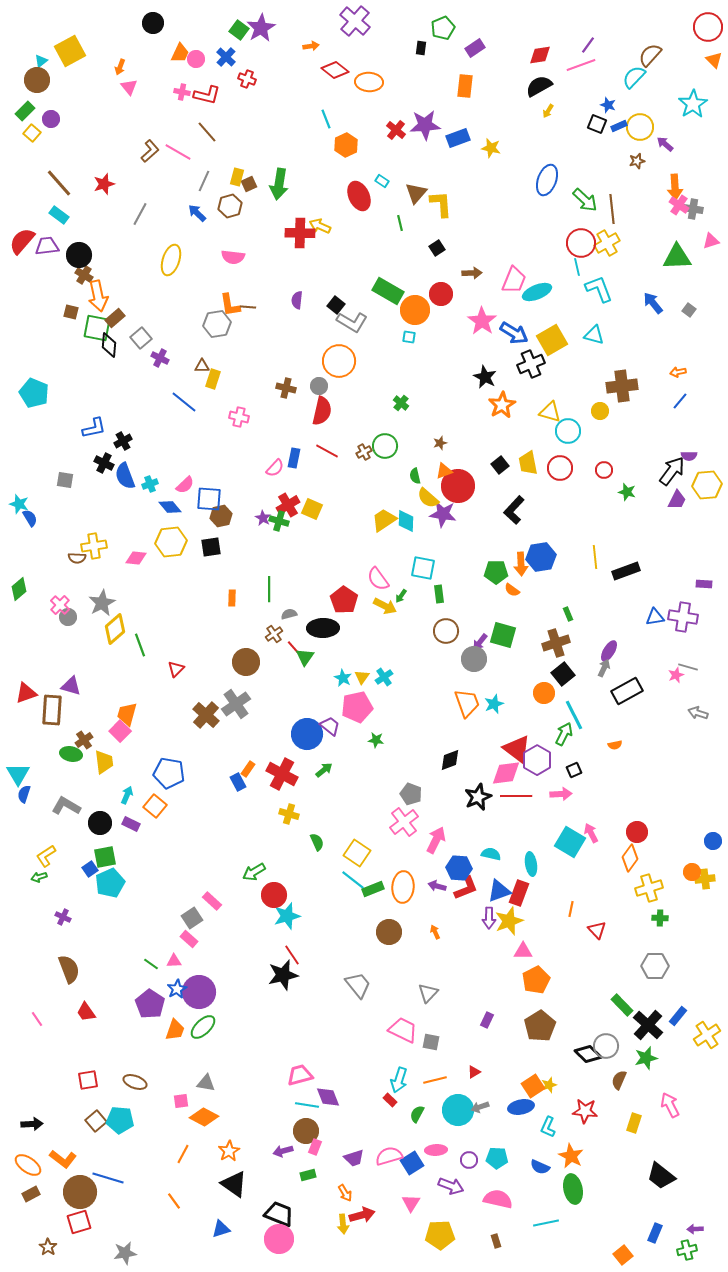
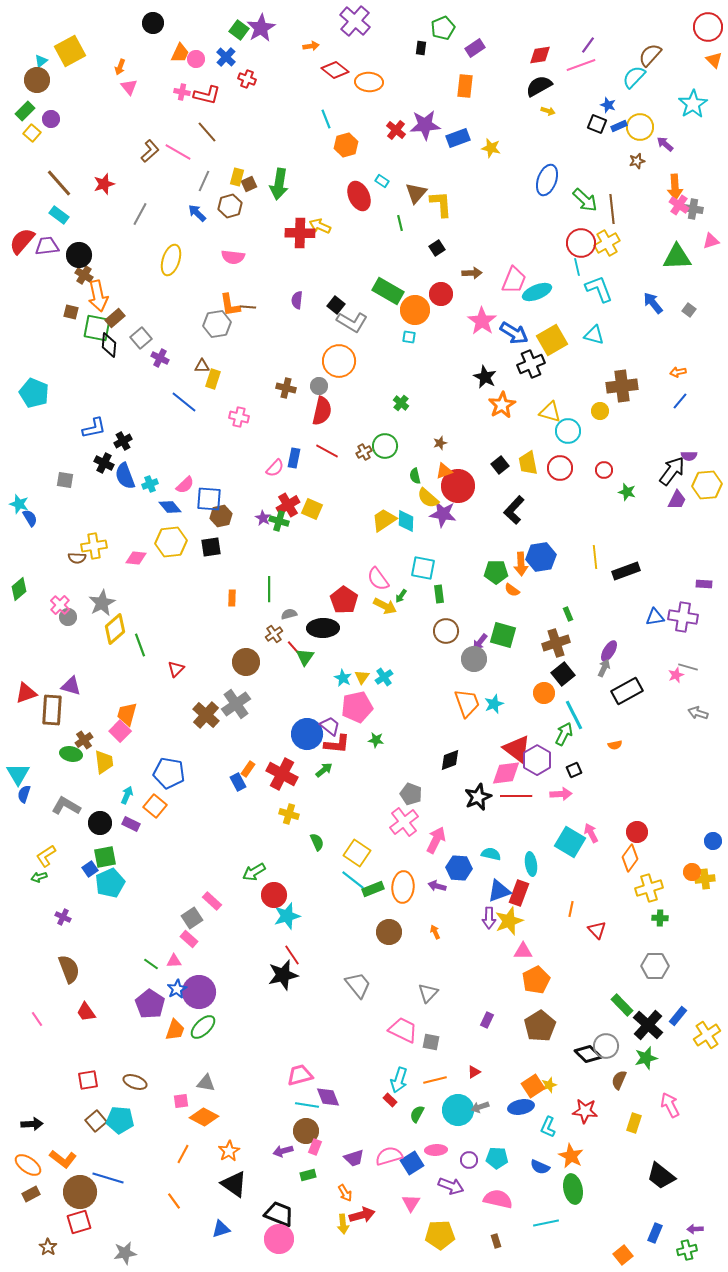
yellow arrow at (548, 111): rotated 104 degrees counterclockwise
orange hexagon at (346, 145): rotated 10 degrees clockwise
red L-shape at (466, 888): moved 129 px left, 144 px up; rotated 28 degrees clockwise
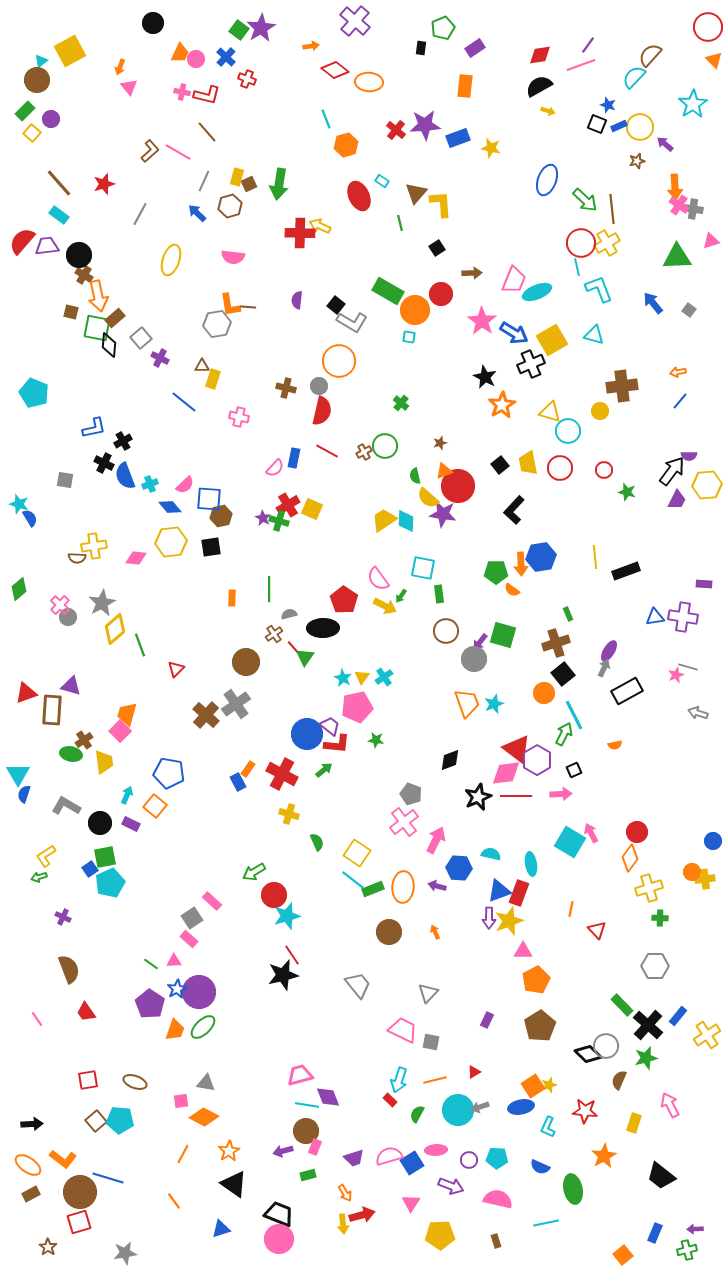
orange star at (571, 1156): moved 33 px right; rotated 15 degrees clockwise
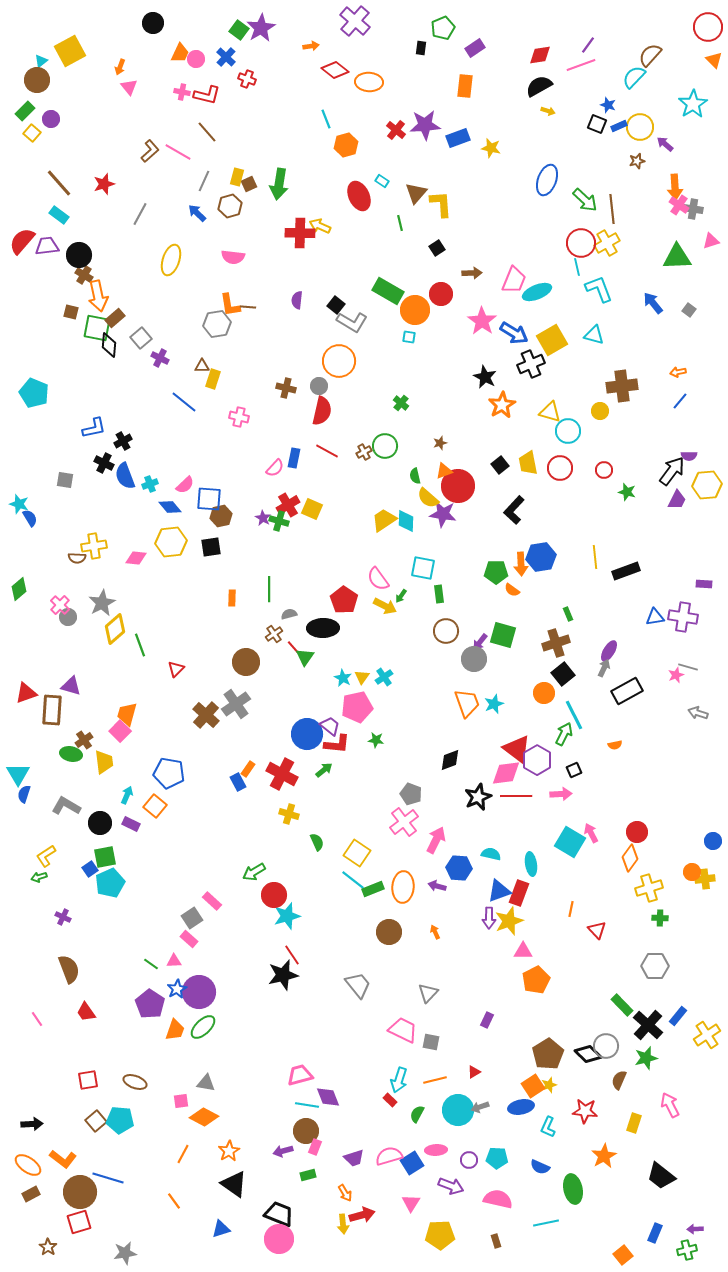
brown pentagon at (540, 1026): moved 8 px right, 28 px down
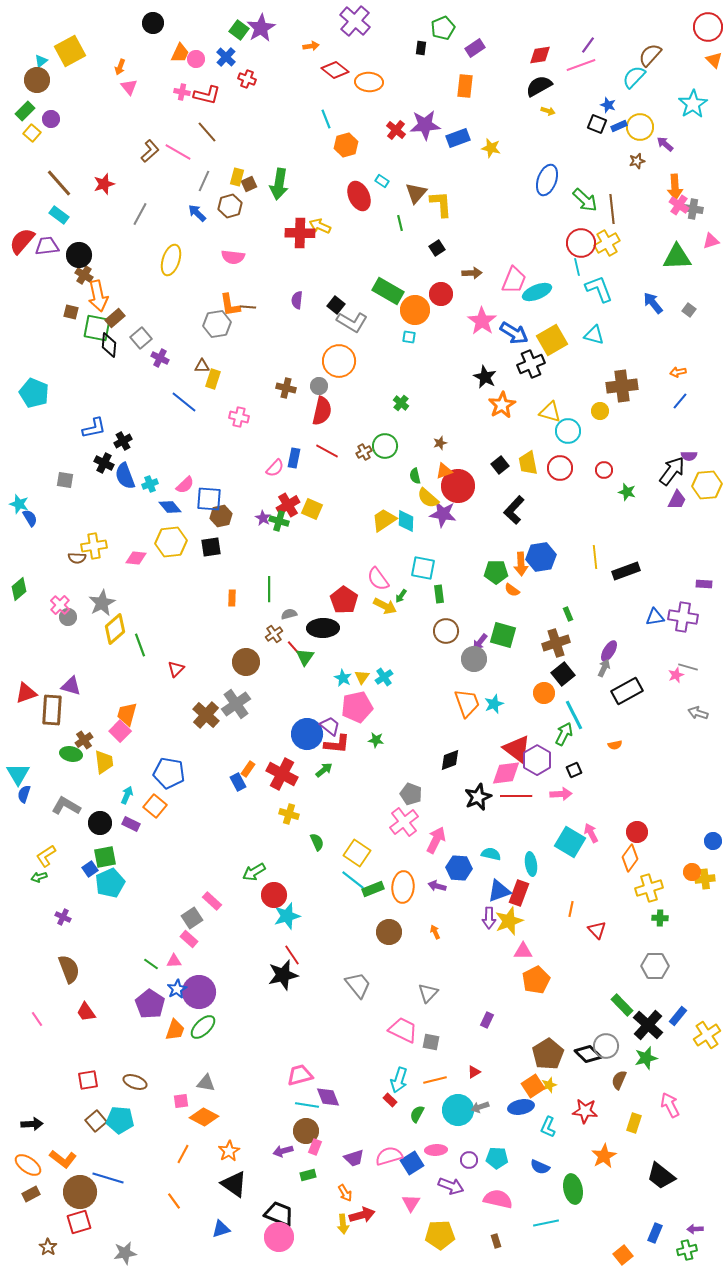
pink circle at (279, 1239): moved 2 px up
